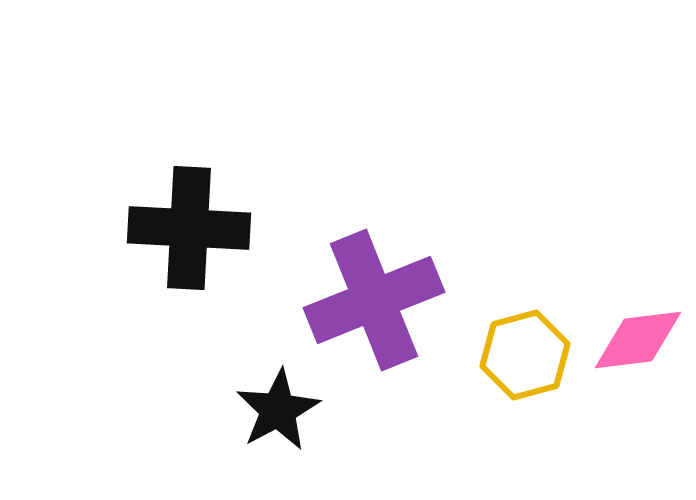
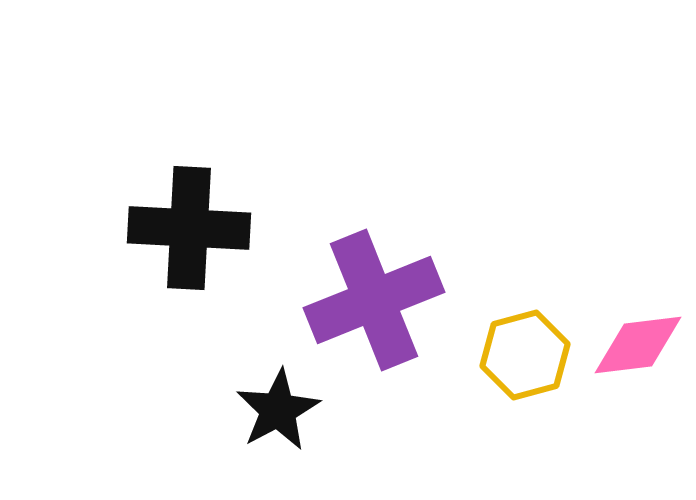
pink diamond: moved 5 px down
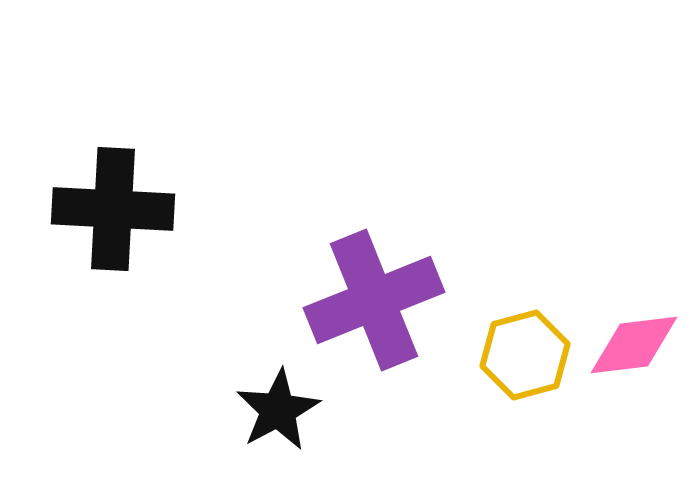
black cross: moved 76 px left, 19 px up
pink diamond: moved 4 px left
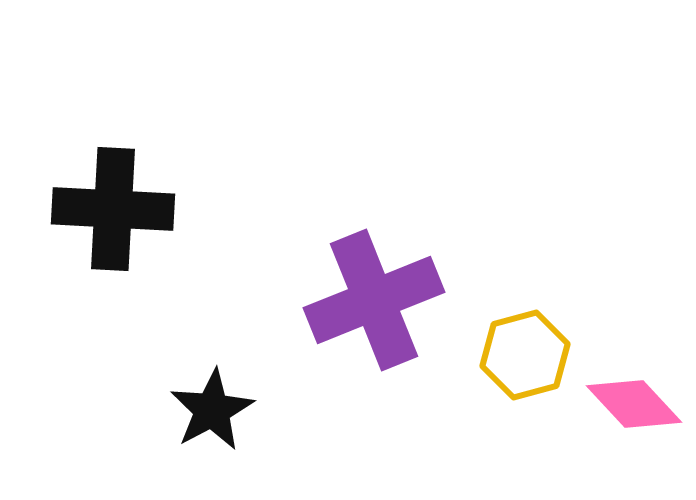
pink diamond: moved 59 px down; rotated 54 degrees clockwise
black star: moved 66 px left
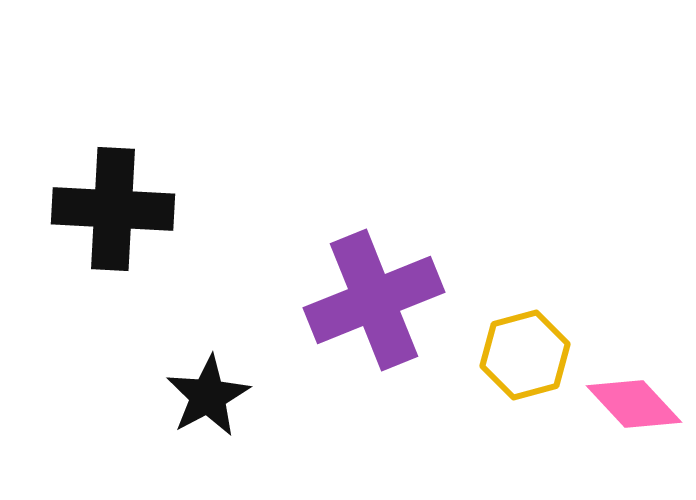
black star: moved 4 px left, 14 px up
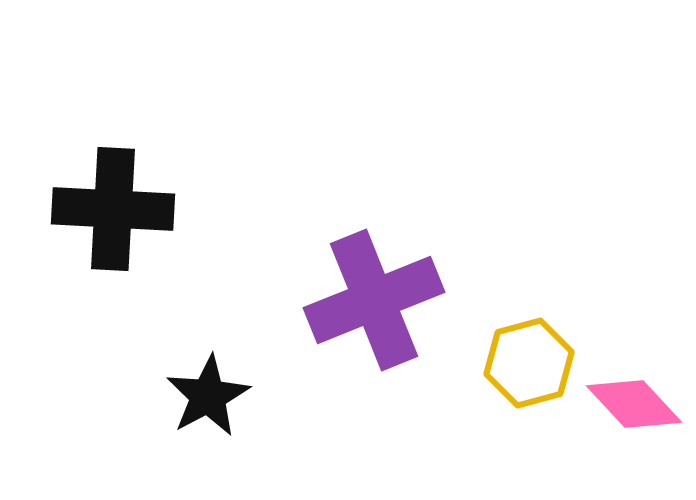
yellow hexagon: moved 4 px right, 8 px down
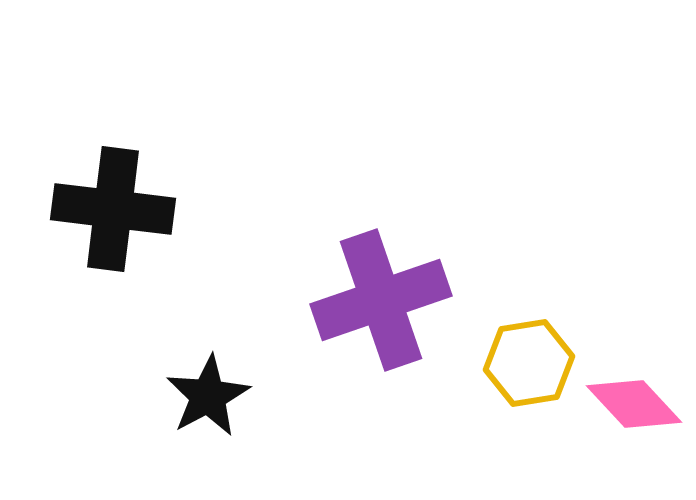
black cross: rotated 4 degrees clockwise
purple cross: moved 7 px right; rotated 3 degrees clockwise
yellow hexagon: rotated 6 degrees clockwise
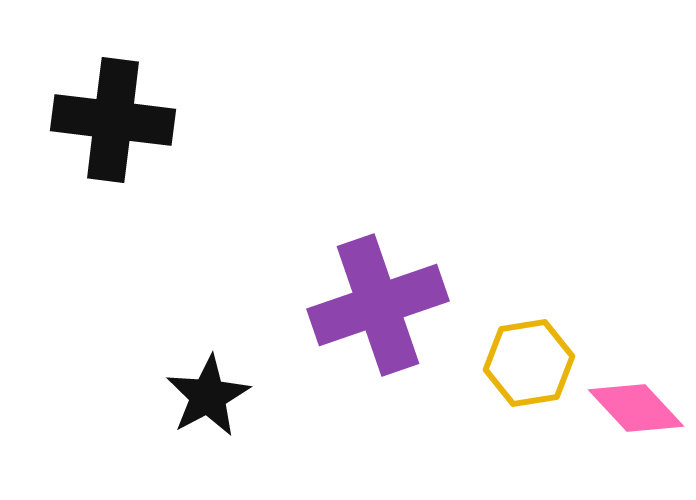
black cross: moved 89 px up
purple cross: moved 3 px left, 5 px down
pink diamond: moved 2 px right, 4 px down
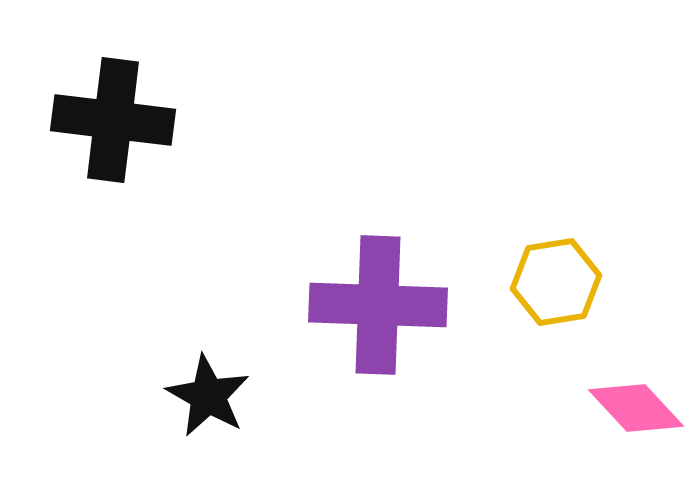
purple cross: rotated 21 degrees clockwise
yellow hexagon: moved 27 px right, 81 px up
black star: rotated 14 degrees counterclockwise
